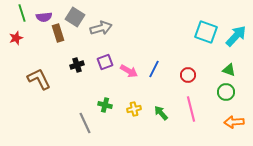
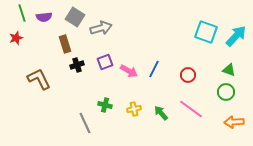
brown rectangle: moved 7 px right, 11 px down
pink line: rotated 40 degrees counterclockwise
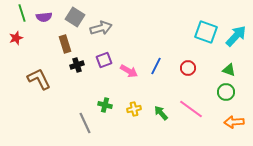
purple square: moved 1 px left, 2 px up
blue line: moved 2 px right, 3 px up
red circle: moved 7 px up
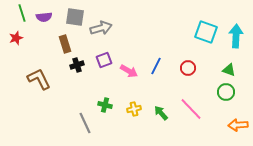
gray square: rotated 24 degrees counterclockwise
cyan arrow: rotated 40 degrees counterclockwise
pink line: rotated 10 degrees clockwise
orange arrow: moved 4 px right, 3 px down
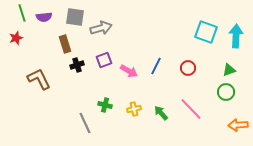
green triangle: rotated 40 degrees counterclockwise
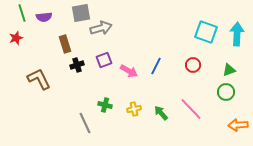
gray square: moved 6 px right, 4 px up; rotated 18 degrees counterclockwise
cyan arrow: moved 1 px right, 2 px up
red circle: moved 5 px right, 3 px up
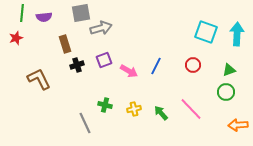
green line: rotated 24 degrees clockwise
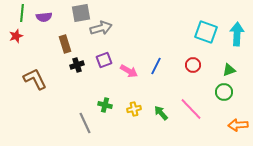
red star: moved 2 px up
brown L-shape: moved 4 px left
green circle: moved 2 px left
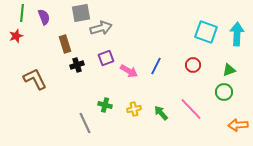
purple semicircle: rotated 105 degrees counterclockwise
purple square: moved 2 px right, 2 px up
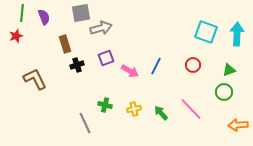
pink arrow: moved 1 px right
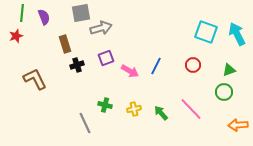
cyan arrow: rotated 30 degrees counterclockwise
